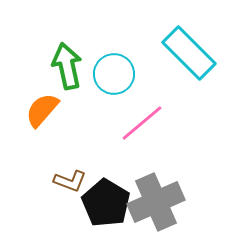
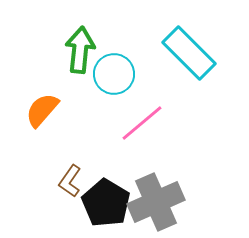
green arrow: moved 13 px right, 16 px up; rotated 18 degrees clockwise
brown L-shape: rotated 104 degrees clockwise
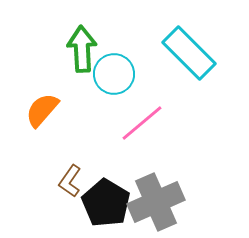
green arrow: moved 2 px right, 1 px up; rotated 9 degrees counterclockwise
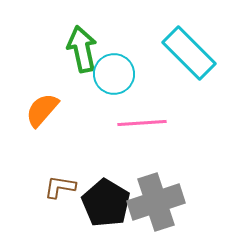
green arrow: rotated 9 degrees counterclockwise
pink line: rotated 36 degrees clockwise
brown L-shape: moved 10 px left, 6 px down; rotated 64 degrees clockwise
gray cross: rotated 6 degrees clockwise
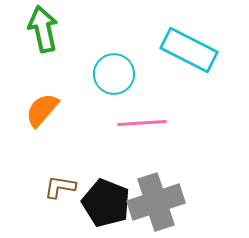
green arrow: moved 39 px left, 20 px up
cyan rectangle: moved 3 px up; rotated 18 degrees counterclockwise
black pentagon: rotated 9 degrees counterclockwise
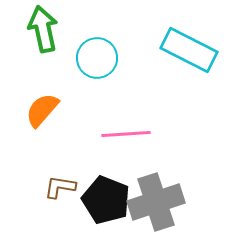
cyan circle: moved 17 px left, 16 px up
pink line: moved 16 px left, 11 px down
black pentagon: moved 3 px up
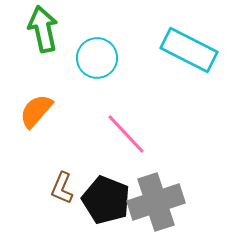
orange semicircle: moved 6 px left, 1 px down
pink line: rotated 51 degrees clockwise
brown L-shape: moved 2 px right, 1 px down; rotated 76 degrees counterclockwise
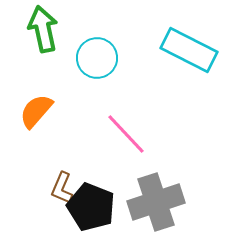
black pentagon: moved 15 px left, 7 px down
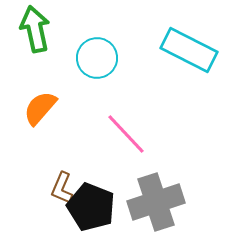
green arrow: moved 8 px left
orange semicircle: moved 4 px right, 3 px up
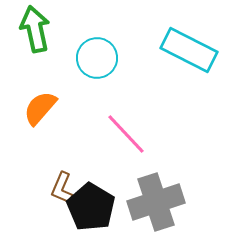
black pentagon: rotated 9 degrees clockwise
